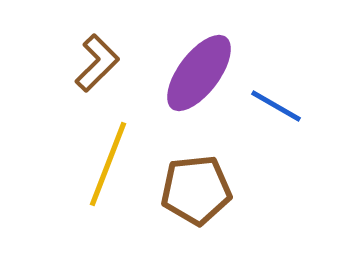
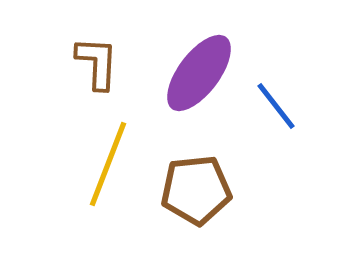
brown L-shape: rotated 42 degrees counterclockwise
blue line: rotated 22 degrees clockwise
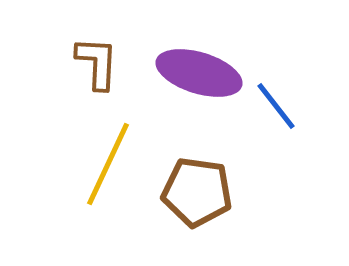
purple ellipse: rotated 70 degrees clockwise
yellow line: rotated 4 degrees clockwise
brown pentagon: moved 1 px right, 2 px down; rotated 14 degrees clockwise
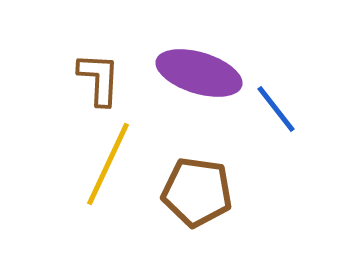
brown L-shape: moved 2 px right, 16 px down
blue line: moved 3 px down
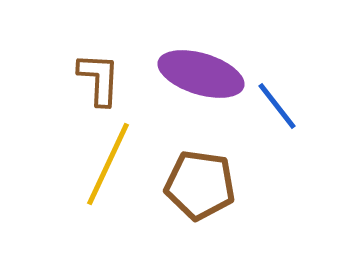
purple ellipse: moved 2 px right, 1 px down
blue line: moved 1 px right, 3 px up
brown pentagon: moved 3 px right, 7 px up
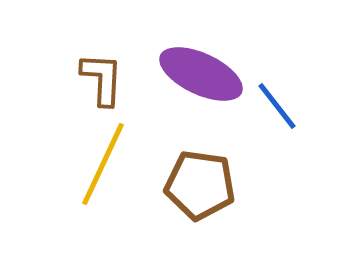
purple ellipse: rotated 8 degrees clockwise
brown L-shape: moved 3 px right
yellow line: moved 5 px left
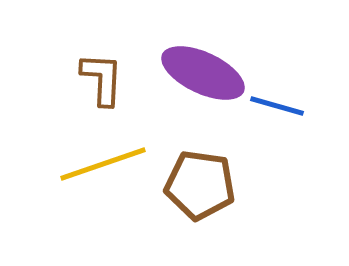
purple ellipse: moved 2 px right, 1 px up
blue line: rotated 36 degrees counterclockwise
yellow line: rotated 46 degrees clockwise
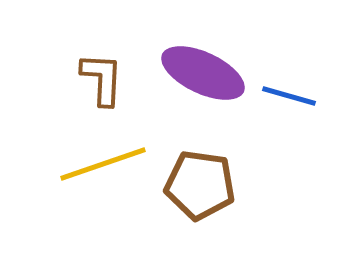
blue line: moved 12 px right, 10 px up
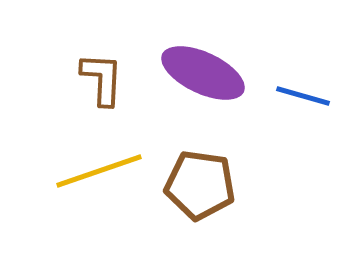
blue line: moved 14 px right
yellow line: moved 4 px left, 7 px down
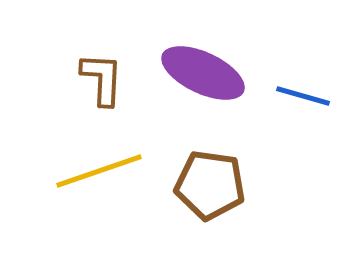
brown pentagon: moved 10 px right
